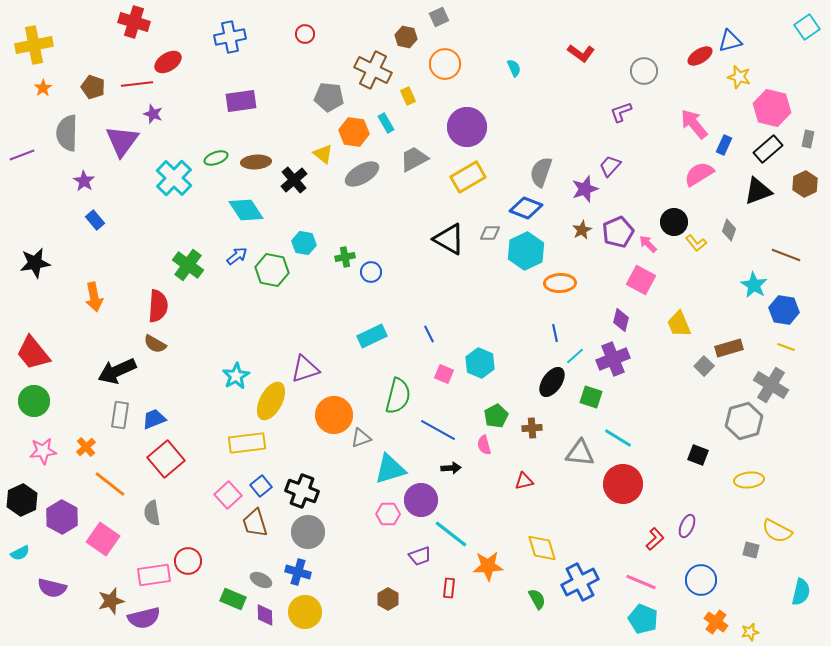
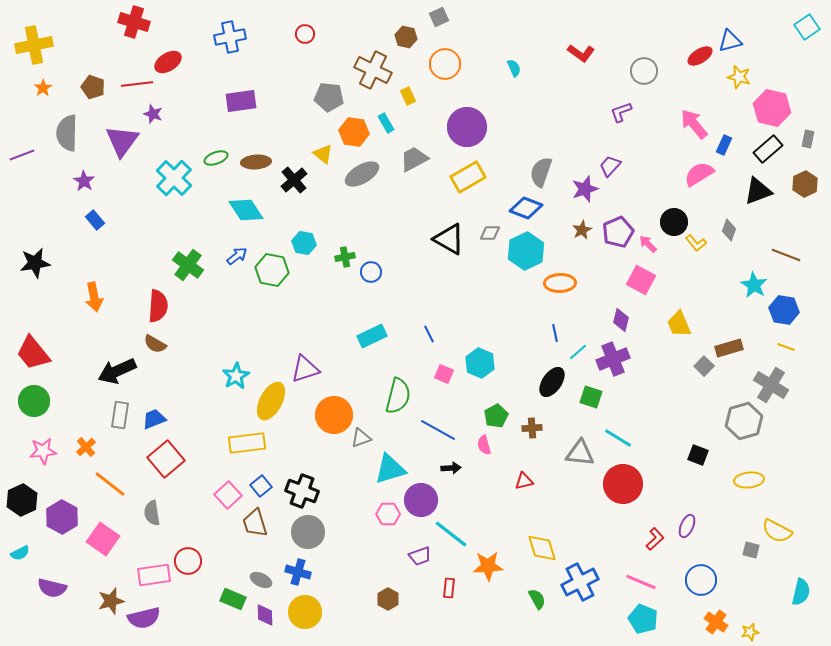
cyan line at (575, 356): moved 3 px right, 4 px up
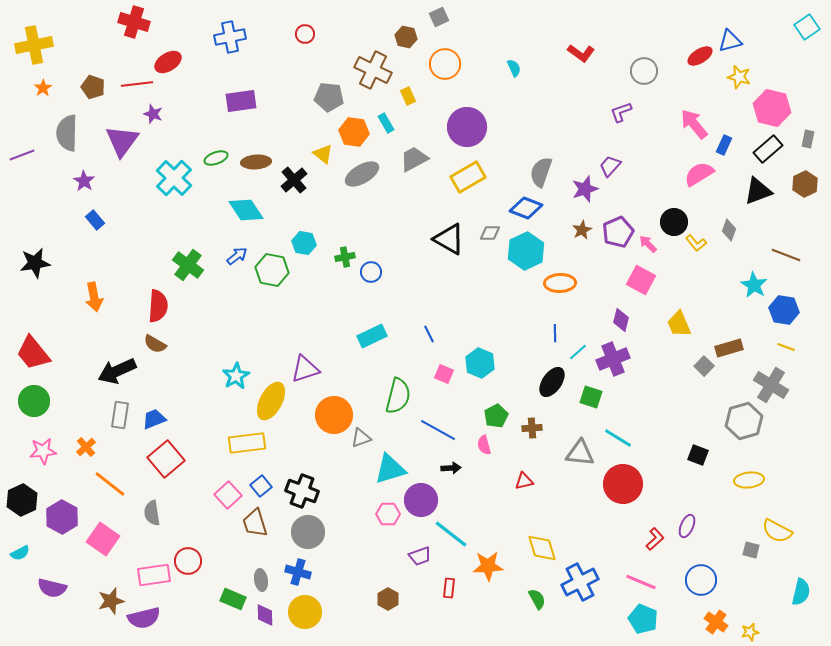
blue line at (555, 333): rotated 12 degrees clockwise
gray ellipse at (261, 580): rotated 55 degrees clockwise
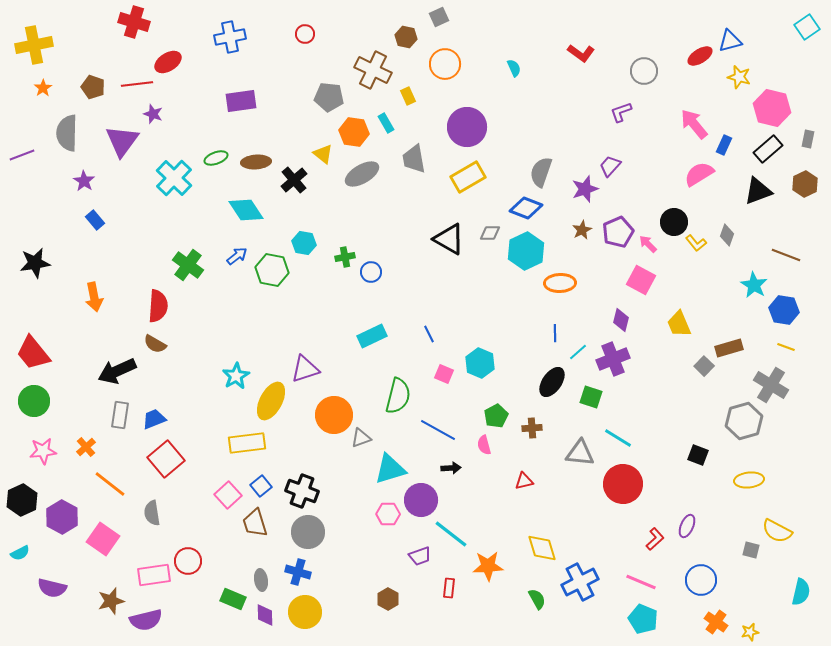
gray trapezoid at (414, 159): rotated 72 degrees counterclockwise
gray diamond at (729, 230): moved 2 px left, 5 px down
purple semicircle at (144, 618): moved 2 px right, 2 px down
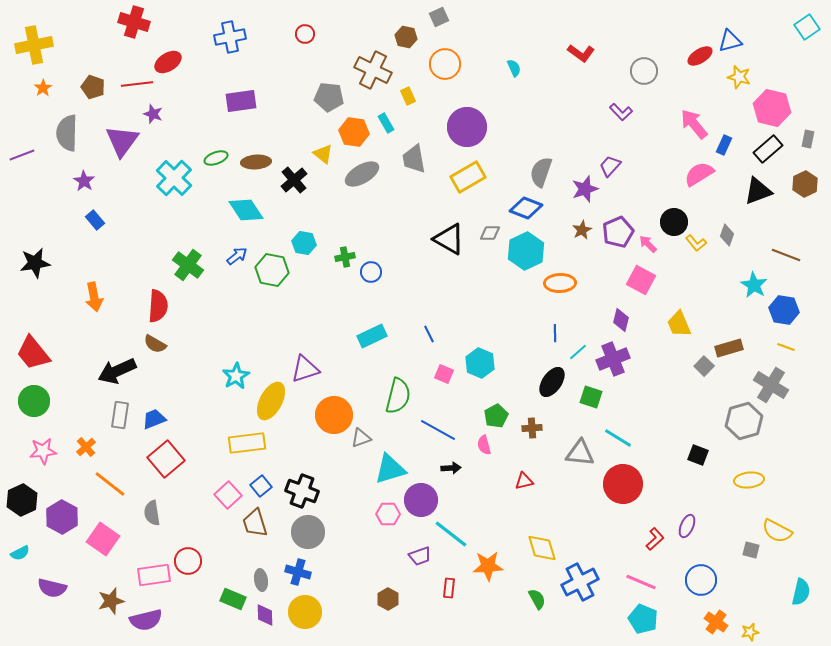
purple L-shape at (621, 112): rotated 115 degrees counterclockwise
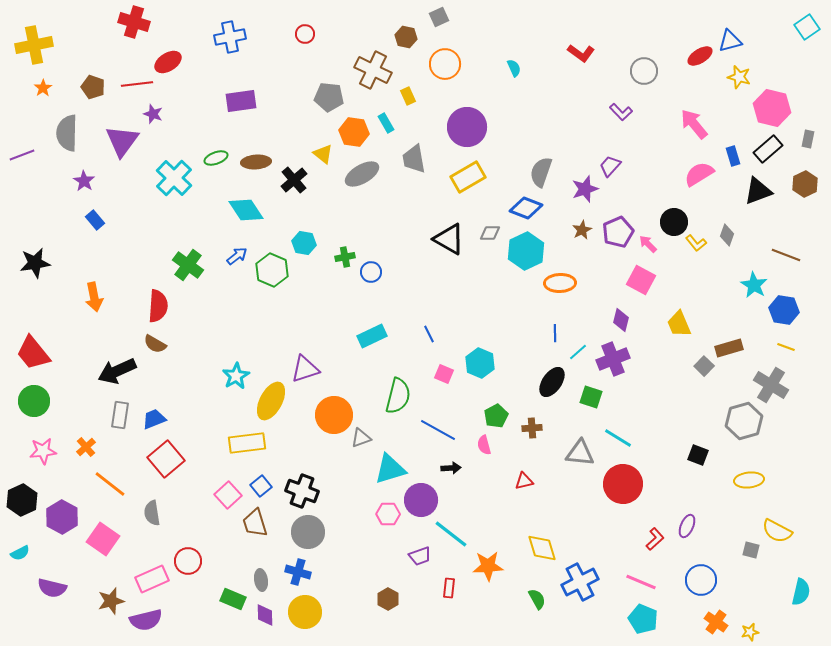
blue rectangle at (724, 145): moved 9 px right, 11 px down; rotated 42 degrees counterclockwise
green hexagon at (272, 270): rotated 12 degrees clockwise
pink rectangle at (154, 575): moved 2 px left, 4 px down; rotated 16 degrees counterclockwise
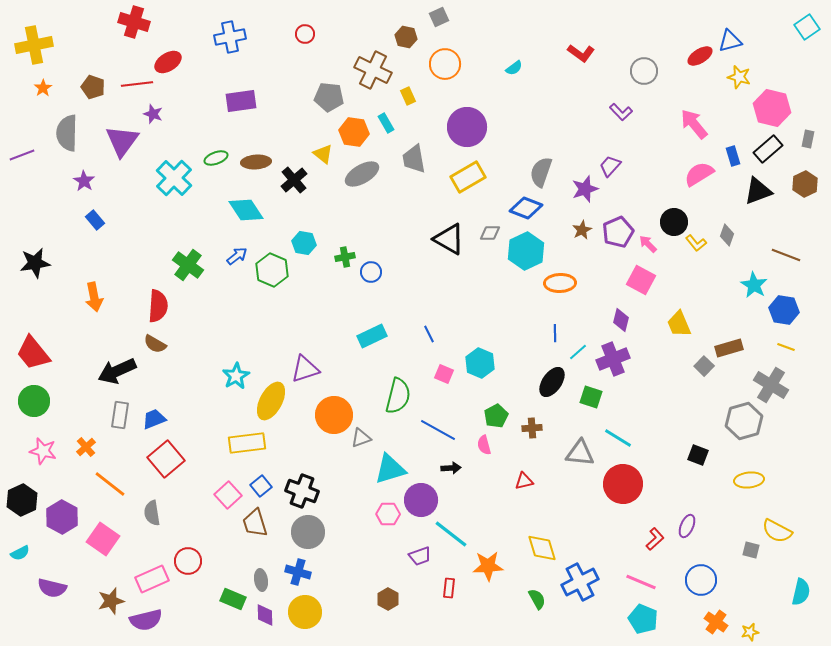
cyan semicircle at (514, 68): rotated 78 degrees clockwise
pink star at (43, 451): rotated 20 degrees clockwise
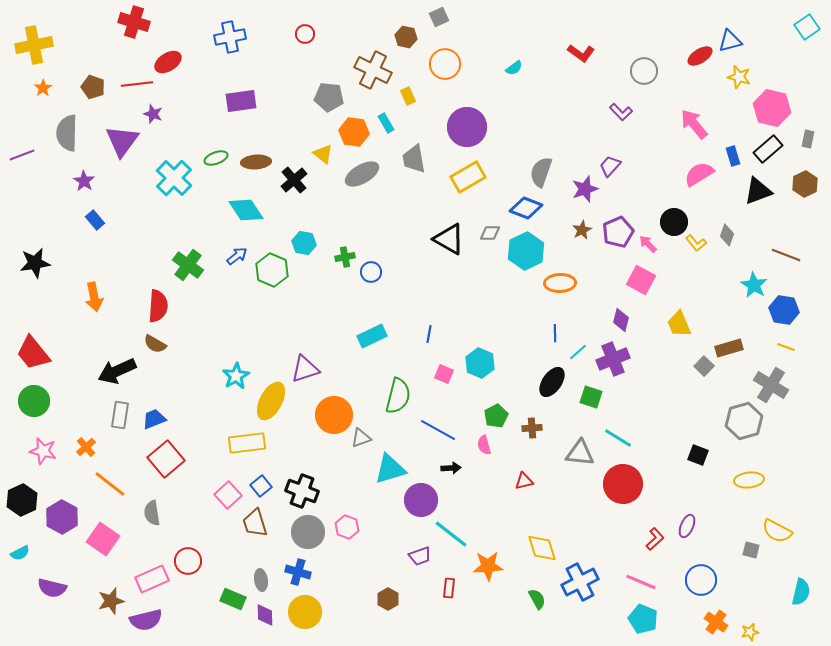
blue line at (429, 334): rotated 36 degrees clockwise
pink hexagon at (388, 514): moved 41 px left, 13 px down; rotated 20 degrees clockwise
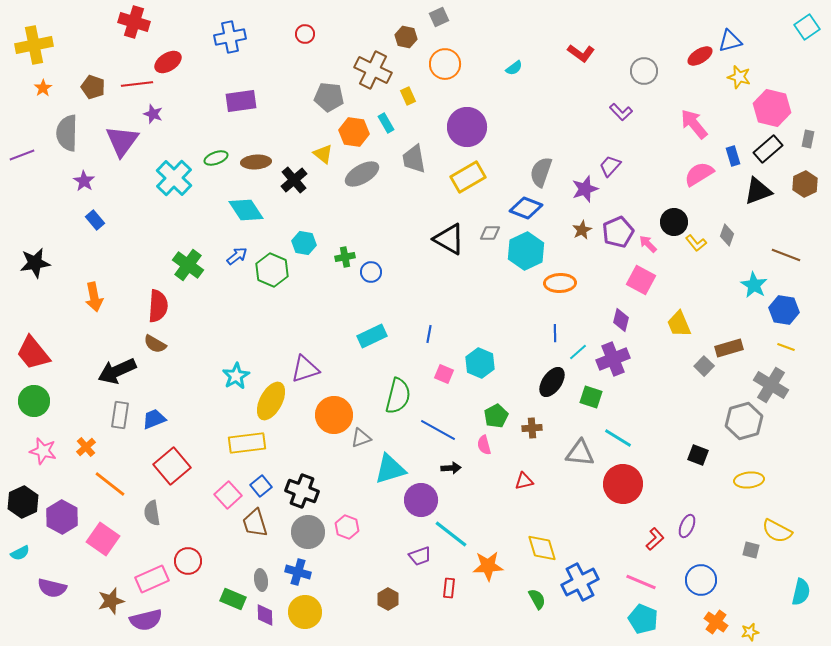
red square at (166, 459): moved 6 px right, 7 px down
black hexagon at (22, 500): moved 1 px right, 2 px down
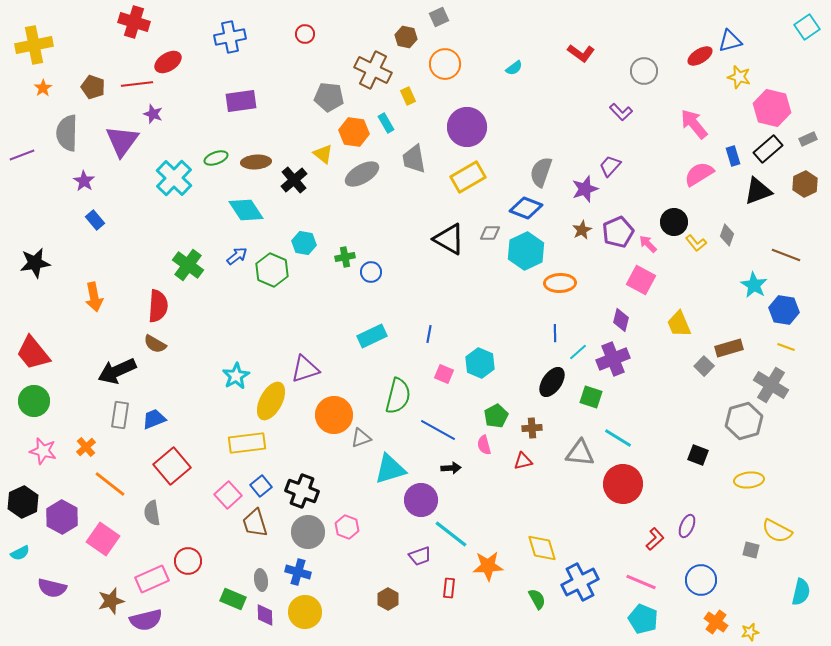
gray rectangle at (808, 139): rotated 54 degrees clockwise
red triangle at (524, 481): moved 1 px left, 20 px up
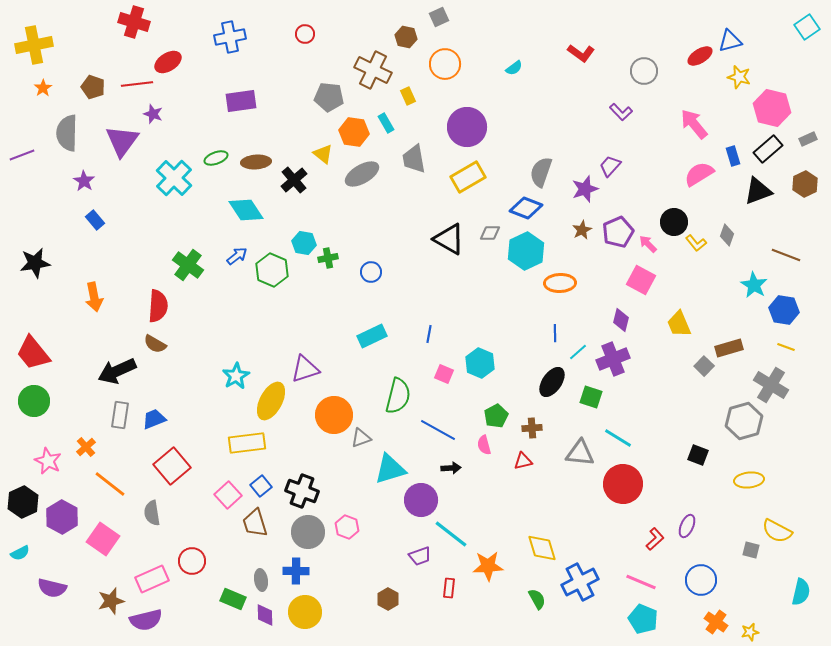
green cross at (345, 257): moved 17 px left, 1 px down
pink star at (43, 451): moved 5 px right, 10 px down; rotated 12 degrees clockwise
red circle at (188, 561): moved 4 px right
blue cross at (298, 572): moved 2 px left, 1 px up; rotated 15 degrees counterclockwise
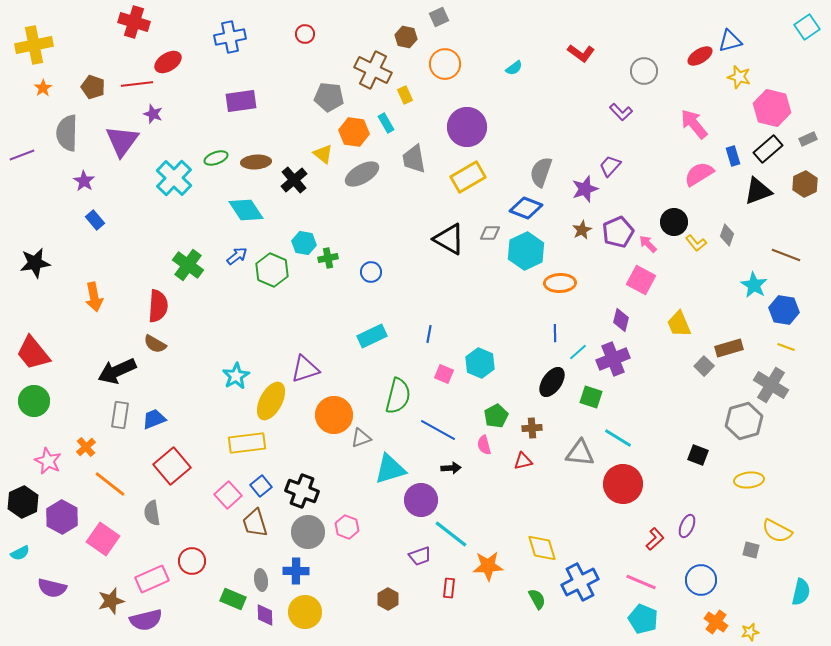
yellow rectangle at (408, 96): moved 3 px left, 1 px up
